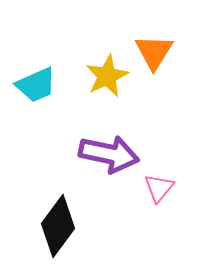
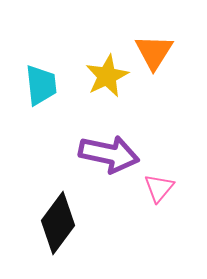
cyan trapezoid: moved 5 px right; rotated 72 degrees counterclockwise
black diamond: moved 3 px up
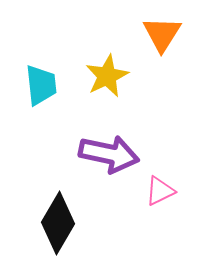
orange triangle: moved 8 px right, 18 px up
pink triangle: moved 1 px right, 3 px down; rotated 24 degrees clockwise
black diamond: rotated 6 degrees counterclockwise
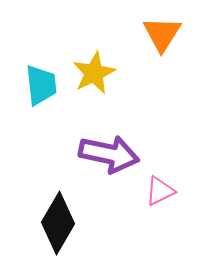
yellow star: moved 13 px left, 3 px up
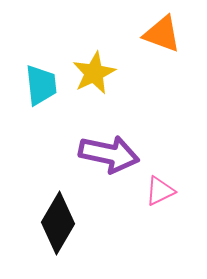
orange triangle: rotated 42 degrees counterclockwise
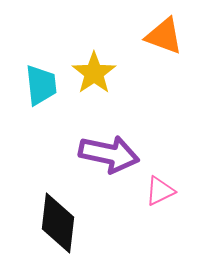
orange triangle: moved 2 px right, 2 px down
yellow star: rotated 9 degrees counterclockwise
black diamond: rotated 24 degrees counterclockwise
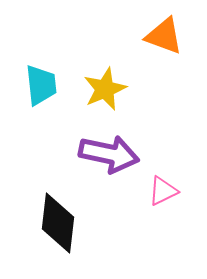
yellow star: moved 11 px right, 16 px down; rotated 12 degrees clockwise
pink triangle: moved 3 px right
